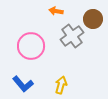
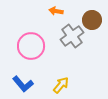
brown circle: moved 1 px left, 1 px down
yellow arrow: rotated 24 degrees clockwise
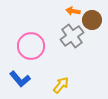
orange arrow: moved 17 px right
blue L-shape: moved 3 px left, 5 px up
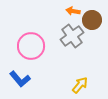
yellow arrow: moved 19 px right
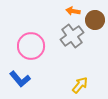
brown circle: moved 3 px right
